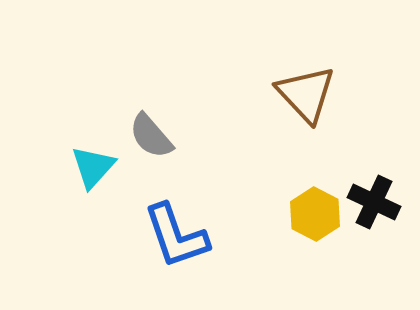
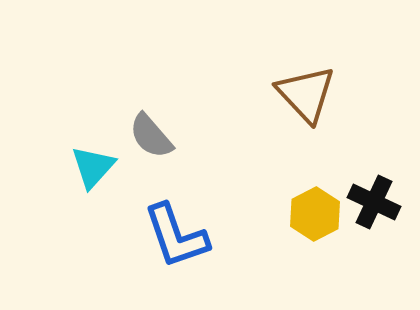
yellow hexagon: rotated 6 degrees clockwise
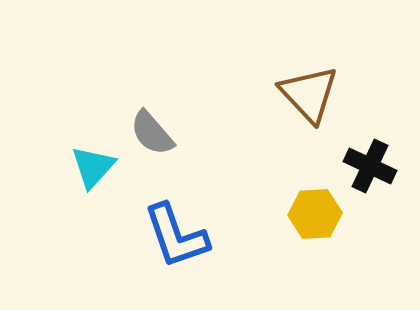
brown triangle: moved 3 px right
gray semicircle: moved 1 px right, 3 px up
black cross: moved 4 px left, 36 px up
yellow hexagon: rotated 24 degrees clockwise
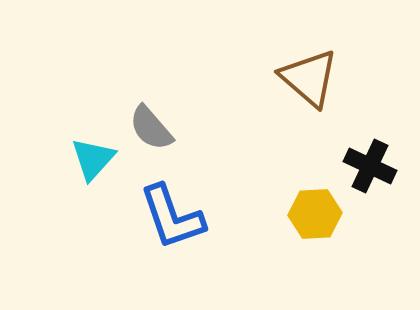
brown triangle: moved 16 px up; rotated 6 degrees counterclockwise
gray semicircle: moved 1 px left, 5 px up
cyan triangle: moved 8 px up
blue L-shape: moved 4 px left, 19 px up
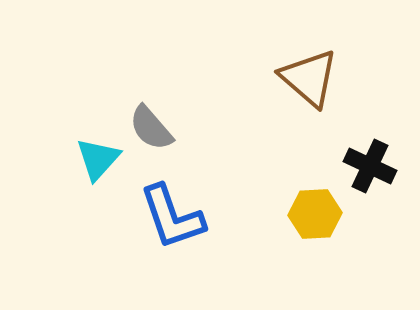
cyan triangle: moved 5 px right
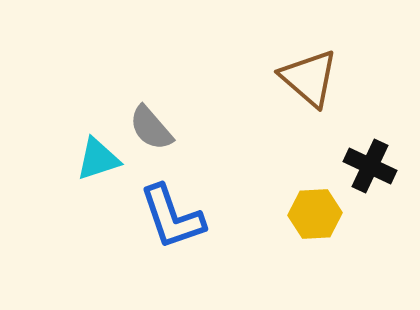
cyan triangle: rotated 30 degrees clockwise
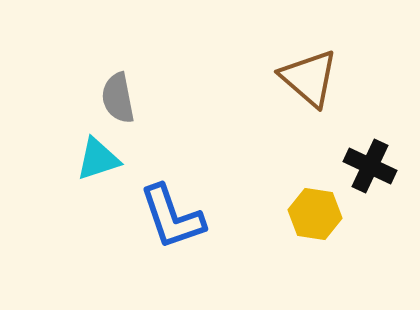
gray semicircle: moved 33 px left, 30 px up; rotated 30 degrees clockwise
yellow hexagon: rotated 12 degrees clockwise
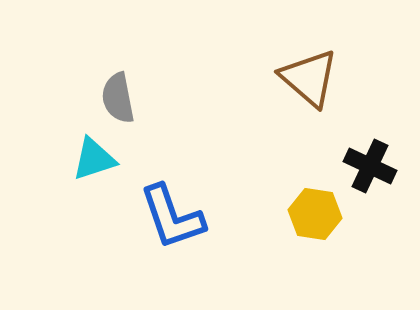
cyan triangle: moved 4 px left
